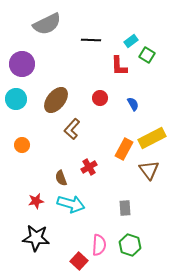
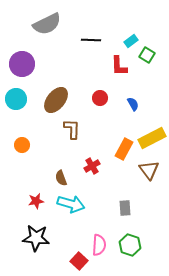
brown L-shape: rotated 140 degrees clockwise
red cross: moved 3 px right, 1 px up
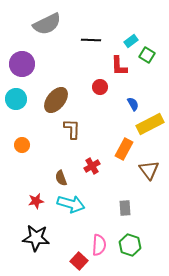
red circle: moved 11 px up
yellow rectangle: moved 2 px left, 14 px up
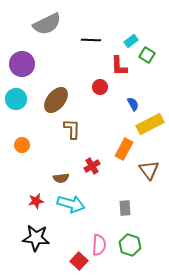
brown semicircle: rotated 77 degrees counterclockwise
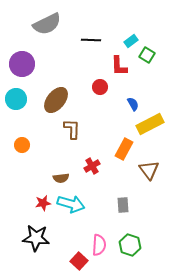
red star: moved 7 px right, 2 px down
gray rectangle: moved 2 px left, 3 px up
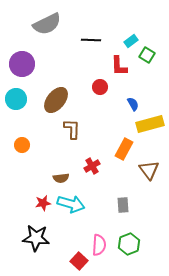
yellow rectangle: rotated 12 degrees clockwise
green hexagon: moved 1 px left, 1 px up; rotated 20 degrees clockwise
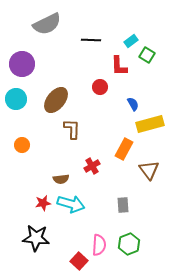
brown semicircle: moved 1 px down
